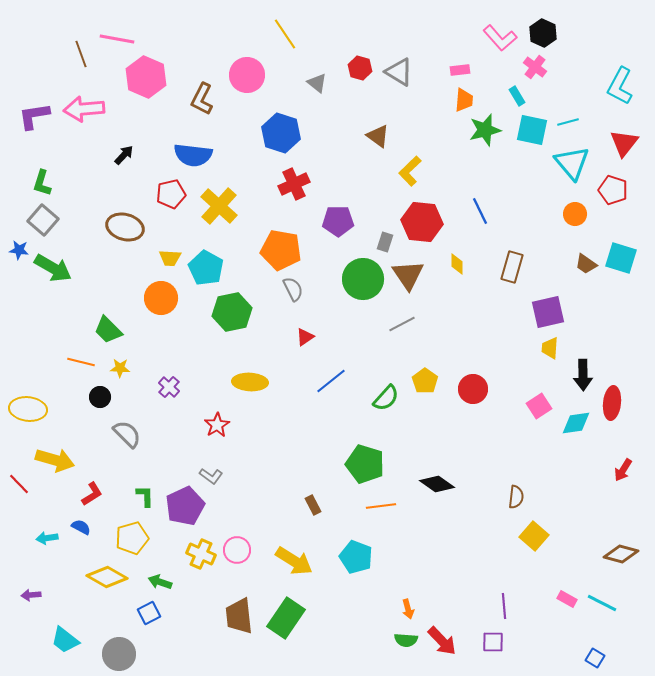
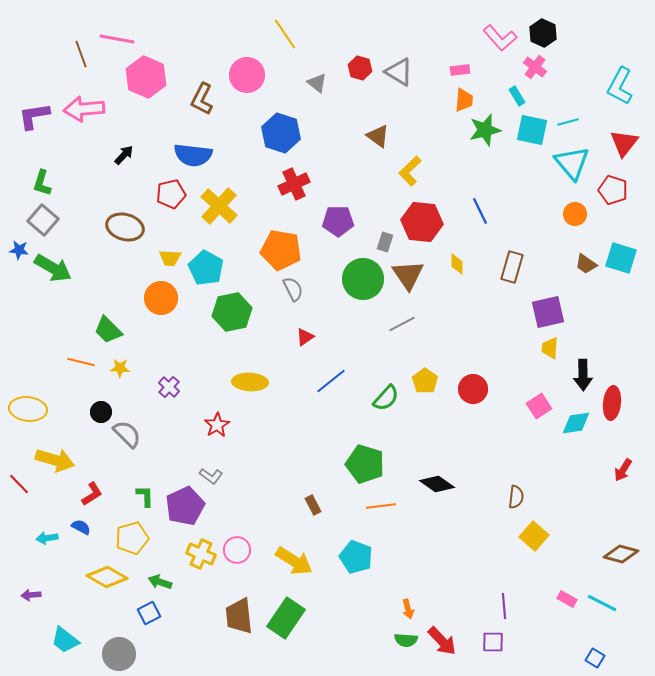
black circle at (100, 397): moved 1 px right, 15 px down
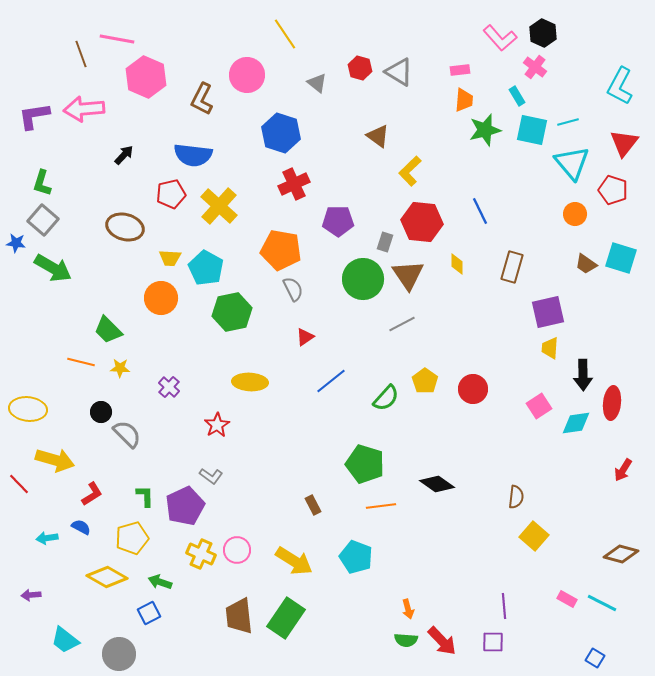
blue star at (19, 250): moved 3 px left, 7 px up
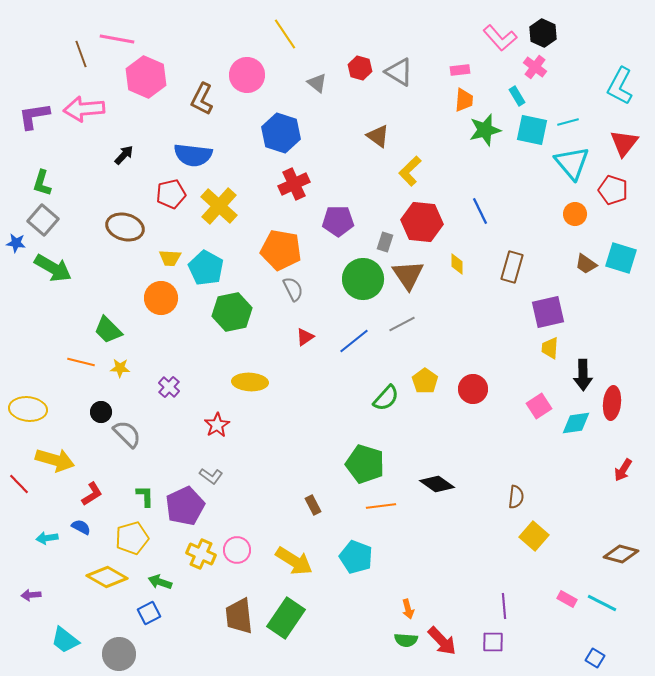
blue line at (331, 381): moved 23 px right, 40 px up
